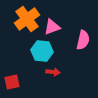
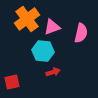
pink semicircle: moved 2 px left, 7 px up
cyan hexagon: moved 1 px right
red arrow: rotated 24 degrees counterclockwise
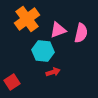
pink triangle: moved 6 px right, 3 px down
red square: rotated 21 degrees counterclockwise
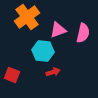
orange cross: moved 2 px up
pink semicircle: moved 2 px right
red square: moved 7 px up; rotated 35 degrees counterclockwise
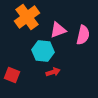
pink semicircle: moved 2 px down
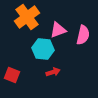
cyan hexagon: moved 2 px up
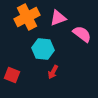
orange cross: rotated 10 degrees clockwise
pink triangle: moved 12 px up
pink semicircle: moved 1 px left, 1 px up; rotated 66 degrees counterclockwise
red arrow: rotated 136 degrees clockwise
